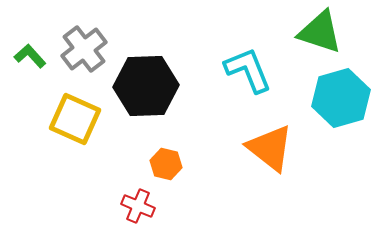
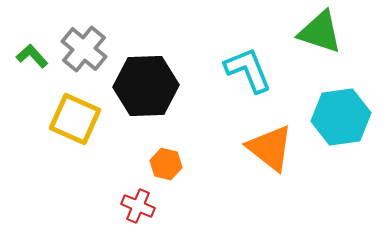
gray cross: rotated 12 degrees counterclockwise
green L-shape: moved 2 px right
cyan hexagon: moved 19 px down; rotated 8 degrees clockwise
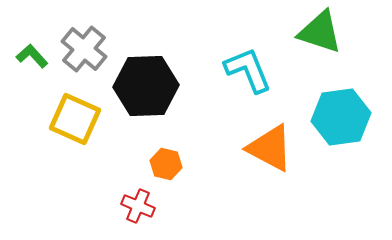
orange triangle: rotated 10 degrees counterclockwise
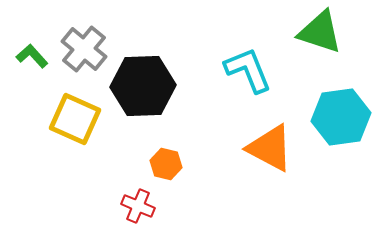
black hexagon: moved 3 px left
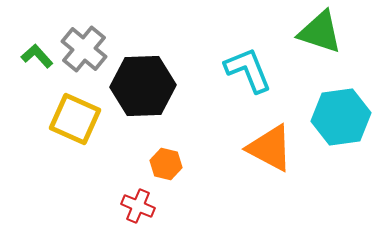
green L-shape: moved 5 px right
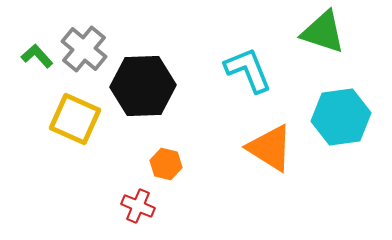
green triangle: moved 3 px right
orange triangle: rotated 4 degrees clockwise
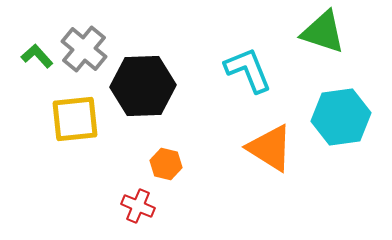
yellow square: rotated 30 degrees counterclockwise
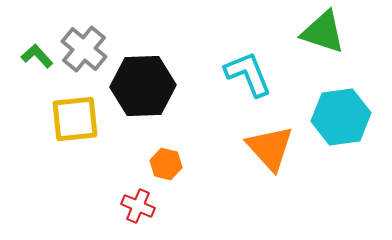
cyan L-shape: moved 4 px down
orange triangle: rotated 16 degrees clockwise
